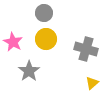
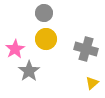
pink star: moved 2 px right, 7 px down; rotated 12 degrees clockwise
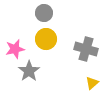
pink star: rotated 18 degrees clockwise
